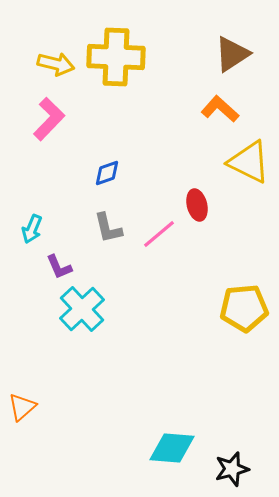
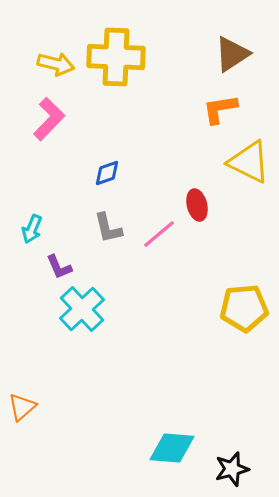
orange L-shape: rotated 51 degrees counterclockwise
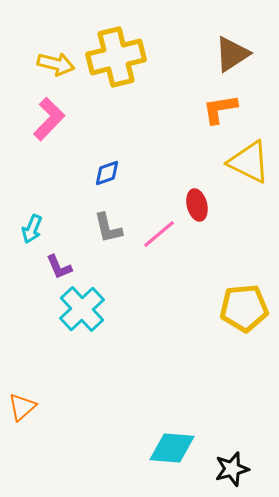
yellow cross: rotated 16 degrees counterclockwise
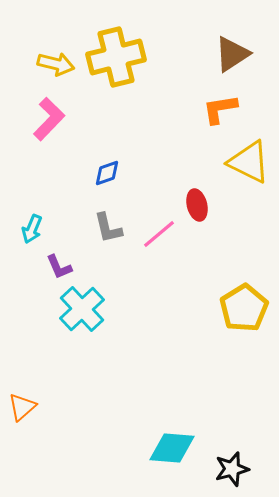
yellow pentagon: rotated 27 degrees counterclockwise
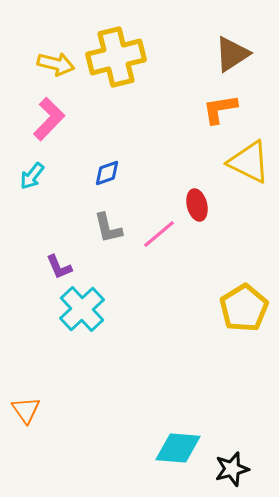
cyan arrow: moved 53 px up; rotated 16 degrees clockwise
orange triangle: moved 4 px right, 3 px down; rotated 24 degrees counterclockwise
cyan diamond: moved 6 px right
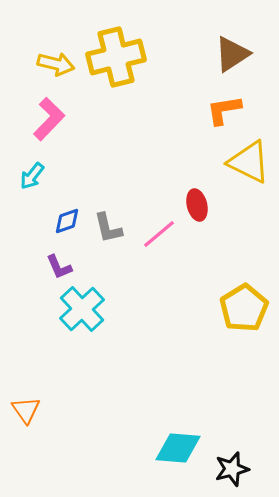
orange L-shape: moved 4 px right, 1 px down
blue diamond: moved 40 px left, 48 px down
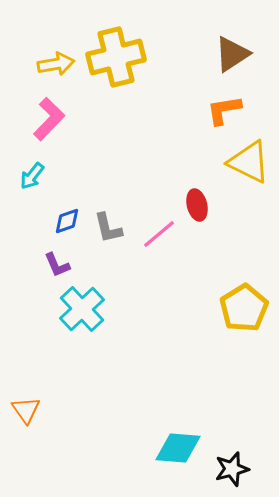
yellow arrow: rotated 24 degrees counterclockwise
purple L-shape: moved 2 px left, 2 px up
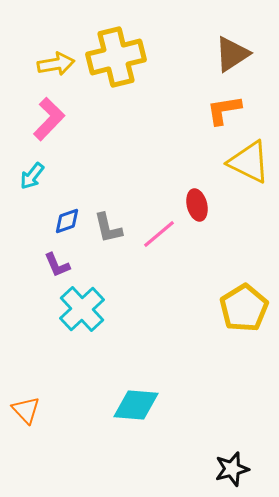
orange triangle: rotated 8 degrees counterclockwise
cyan diamond: moved 42 px left, 43 px up
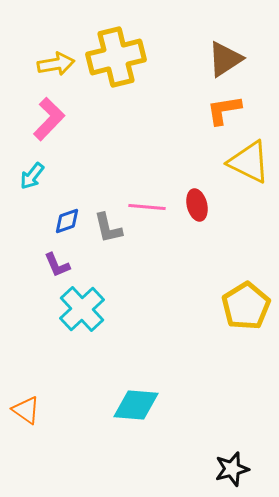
brown triangle: moved 7 px left, 5 px down
pink line: moved 12 px left, 27 px up; rotated 45 degrees clockwise
yellow pentagon: moved 2 px right, 2 px up
orange triangle: rotated 12 degrees counterclockwise
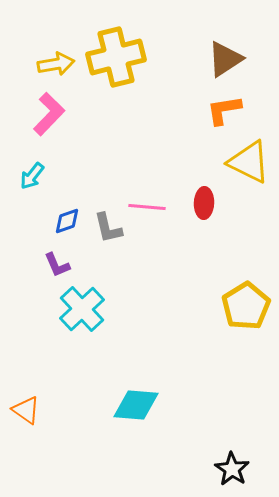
pink L-shape: moved 5 px up
red ellipse: moved 7 px right, 2 px up; rotated 16 degrees clockwise
black star: rotated 24 degrees counterclockwise
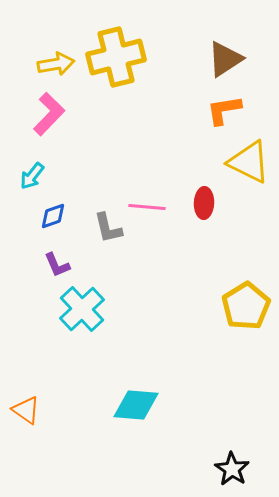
blue diamond: moved 14 px left, 5 px up
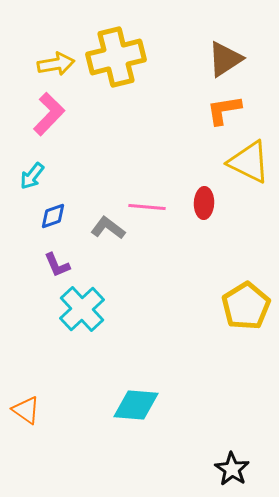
gray L-shape: rotated 140 degrees clockwise
